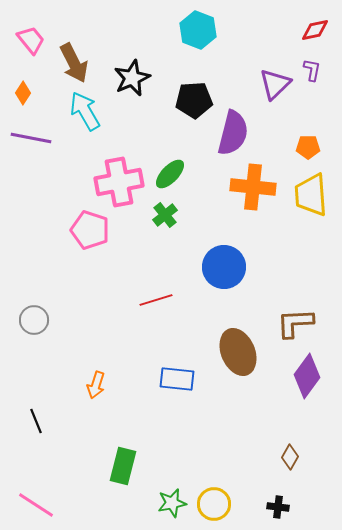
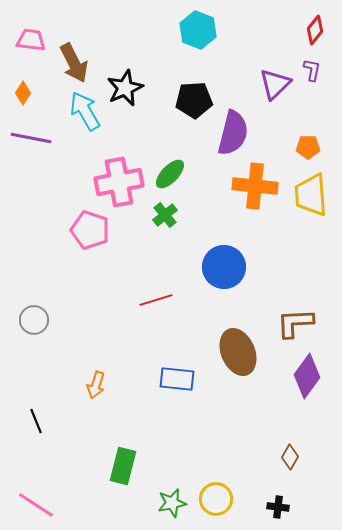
red diamond: rotated 40 degrees counterclockwise
pink trapezoid: rotated 44 degrees counterclockwise
black star: moved 7 px left, 10 px down
orange cross: moved 2 px right, 1 px up
yellow circle: moved 2 px right, 5 px up
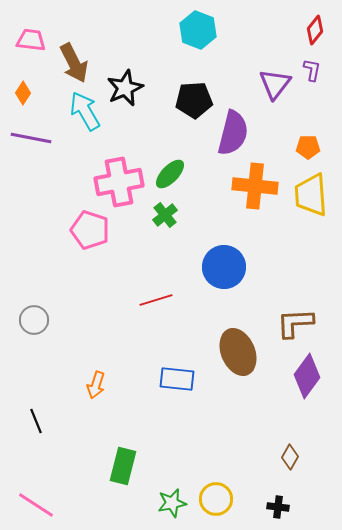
purple triangle: rotated 8 degrees counterclockwise
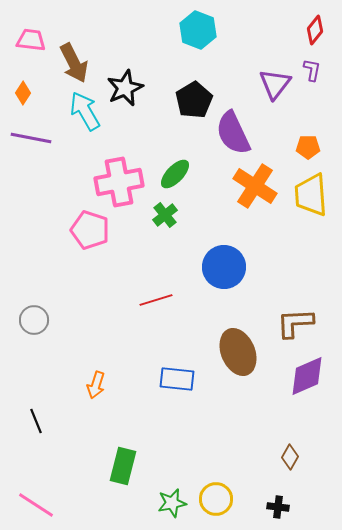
black pentagon: rotated 27 degrees counterclockwise
purple semicircle: rotated 141 degrees clockwise
green ellipse: moved 5 px right
orange cross: rotated 27 degrees clockwise
purple diamond: rotated 30 degrees clockwise
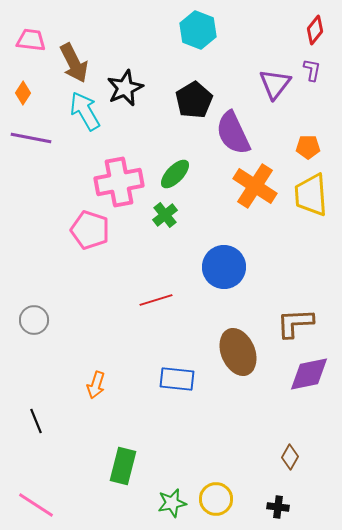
purple diamond: moved 2 px right, 2 px up; rotated 12 degrees clockwise
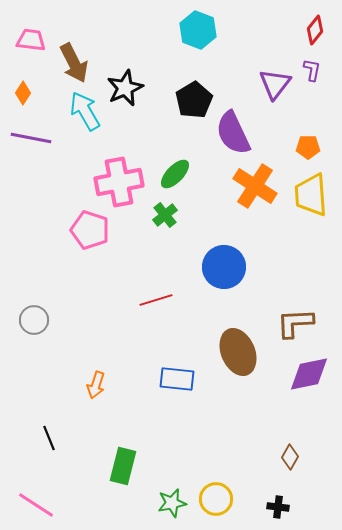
black line: moved 13 px right, 17 px down
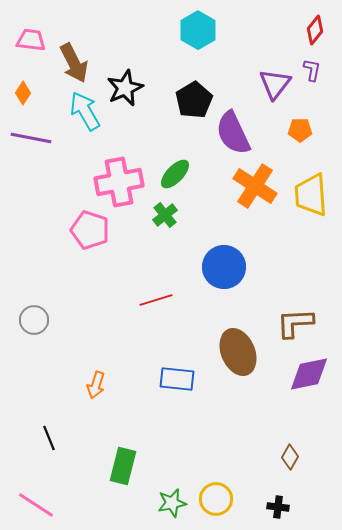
cyan hexagon: rotated 9 degrees clockwise
orange pentagon: moved 8 px left, 17 px up
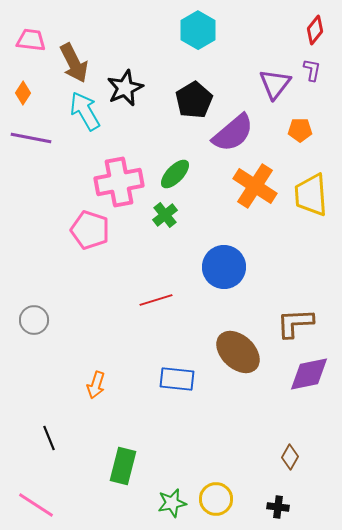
purple semicircle: rotated 105 degrees counterclockwise
brown ellipse: rotated 24 degrees counterclockwise
